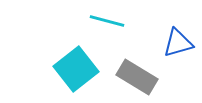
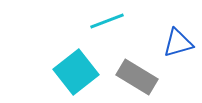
cyan line: rotated 36 degrees counterclockwise
cyan square: moved 3 px down
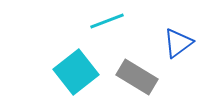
blue triangle: rotated 20 degrees counterclockwise
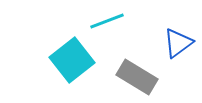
cyan square: moved 4 px left, 12 px up
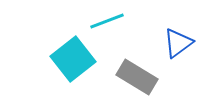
cyan square: moved 1 px right, 1 px up
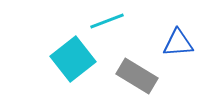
blue triangle: rotated 32 degrees clockwise
gray rectangle: moved 1 px up
